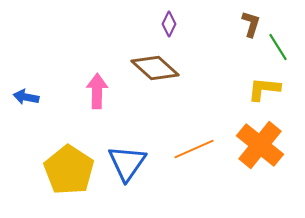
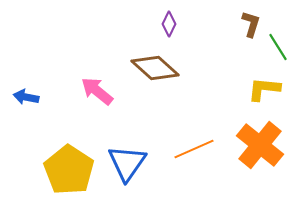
pink arrow: rotated 52 degrees counterclockwise
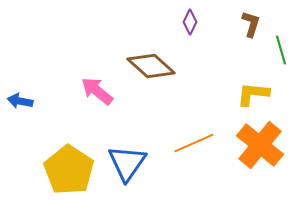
purple diamond: moved 21 px right, 2 px up
green line: moved 3 px right, 3 px down; rotated 16 degrees clockwise
brown diamond: moved 4 px left, 2 px up
yellow L-shape: moved 11 px left, 5 px down
blue arrow: moved 6 px left, 4 px down
orange line: moved 6 px up
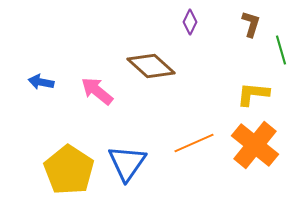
blue arrow: moved 21 px right, 19 px up
orange cross: moved 5 px left
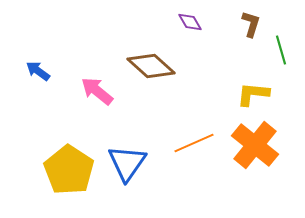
purple diamond: rotated 55 degrees counterclockwise
blue arrow: moved 3 px left, 11 px up; rotated 25 degrees clockwise
